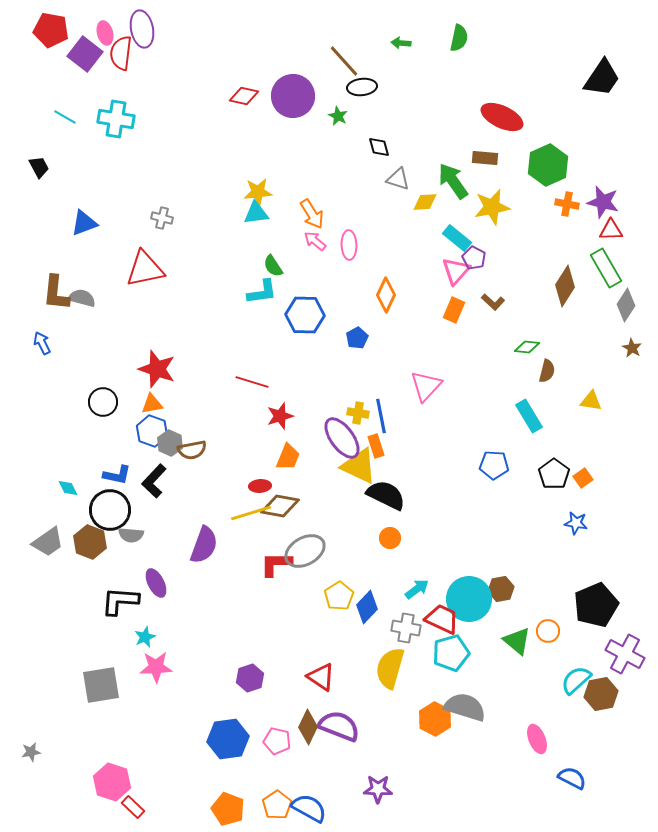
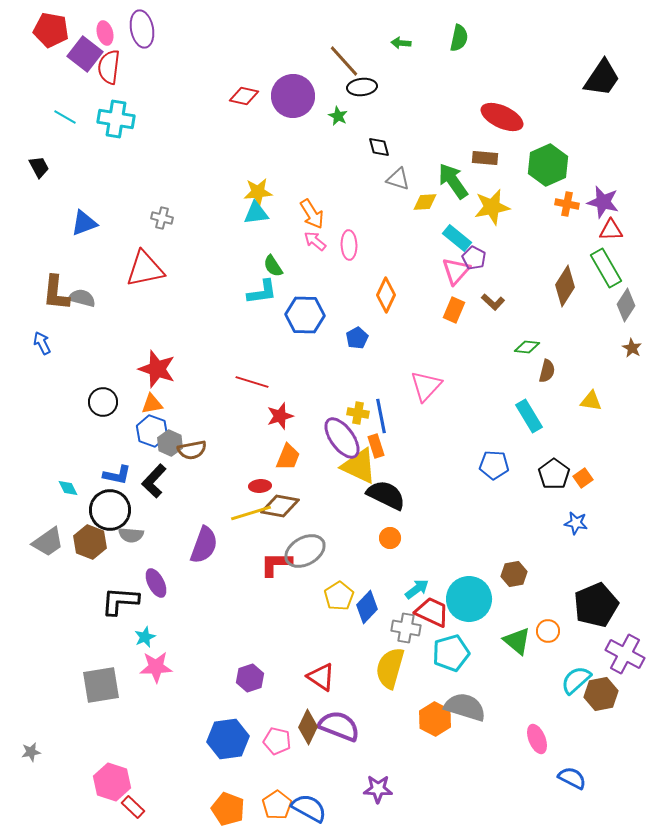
red semicircle at (121, 53): moved 12 px left, 14 px down
brown hexagon at (501, 589): moved 13 px right, 15 px up
red trapezoid at (442, 619): moved 10 px left, 7 px up
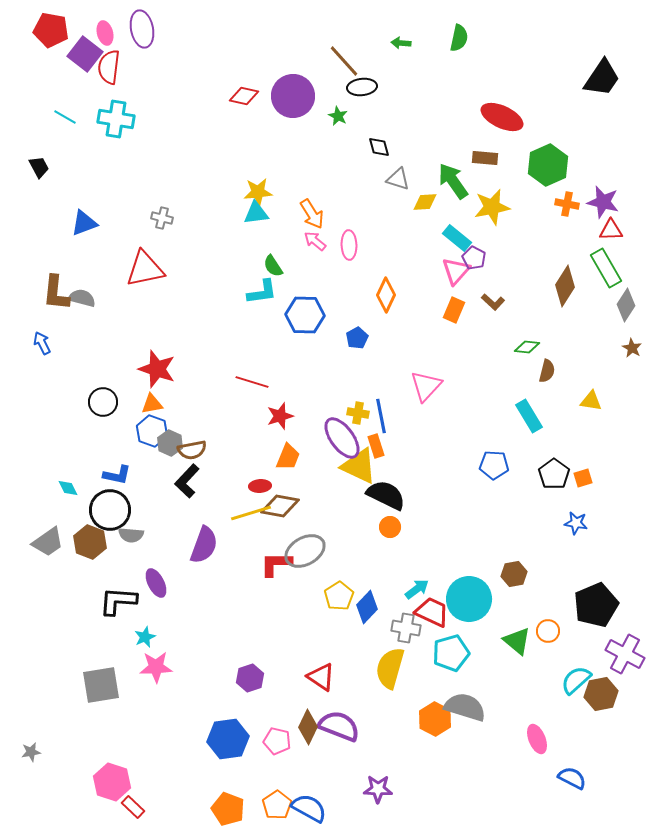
orange square at (583, 478): rotated 18 degrees clockwise
black L-shape at (154, 481): moved 33 px right
orange circle at (390, 538): moved 11 px up
black L-shape at (120, 601): moved 2 px left
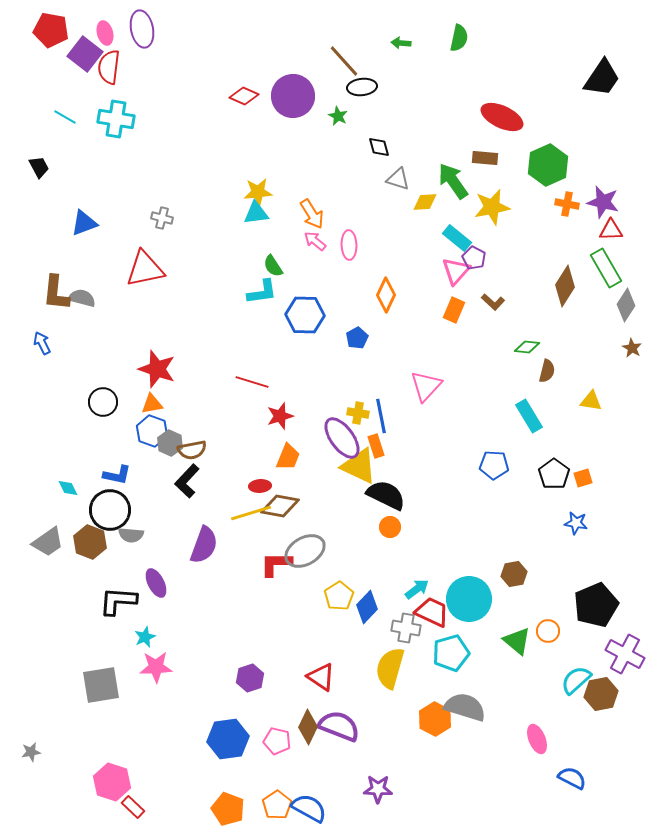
red diamond at (244, 96): rotated 12 degrees clockwise
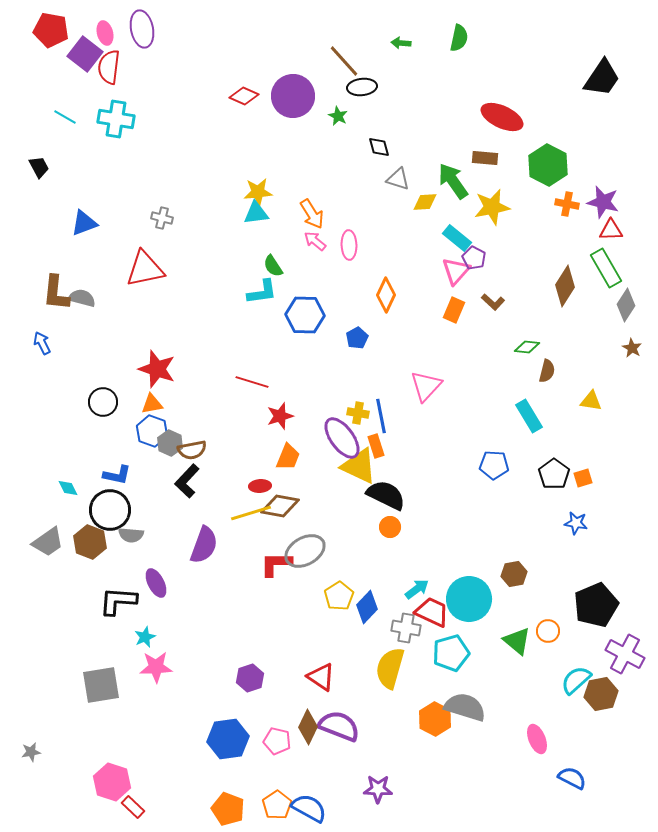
green hexagon at (548, 165): rotated 9 degrees counterclockwise
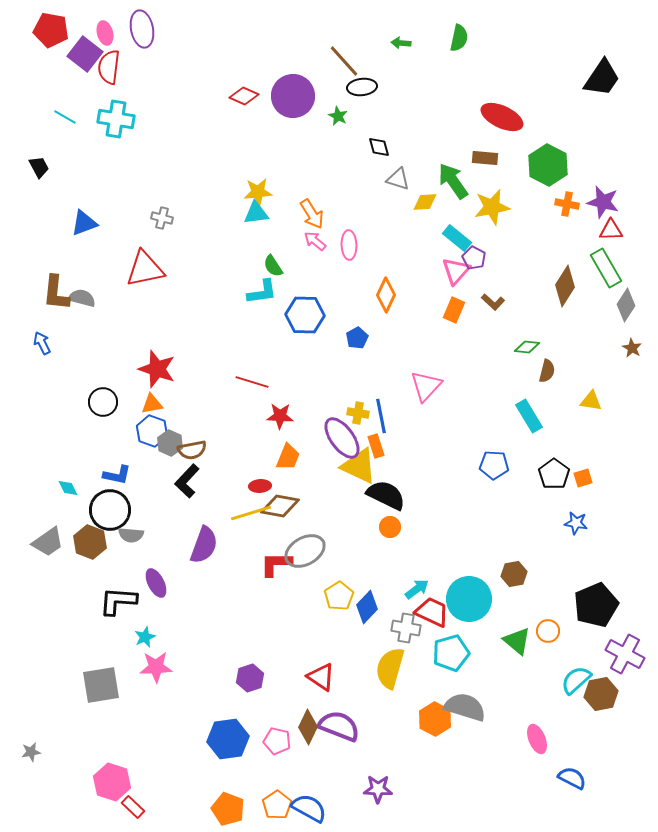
red star at (280, 416): rotated 20 degrees clockwise
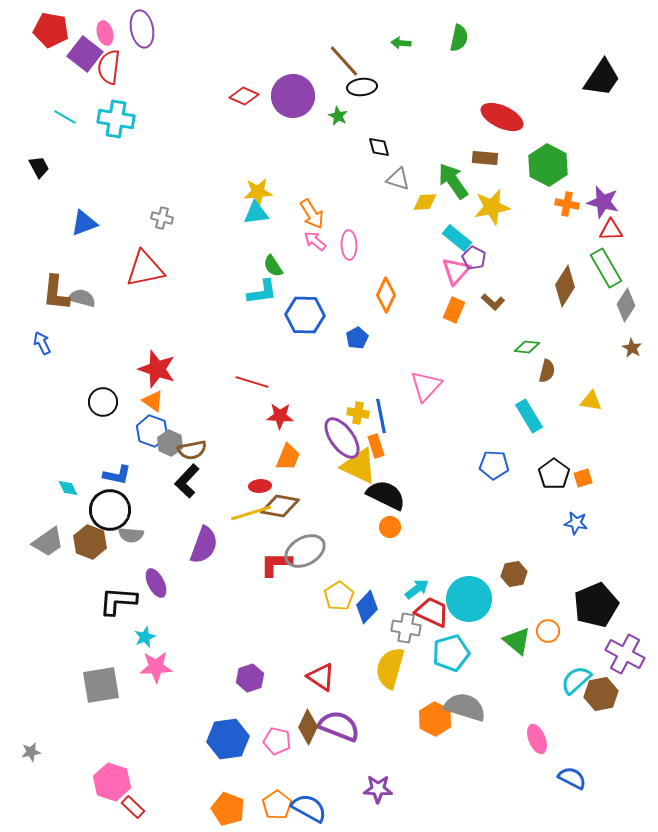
orange triangle at (152, 404): moved 1 px right, 3 px up; rotated 45 degrees clockwise
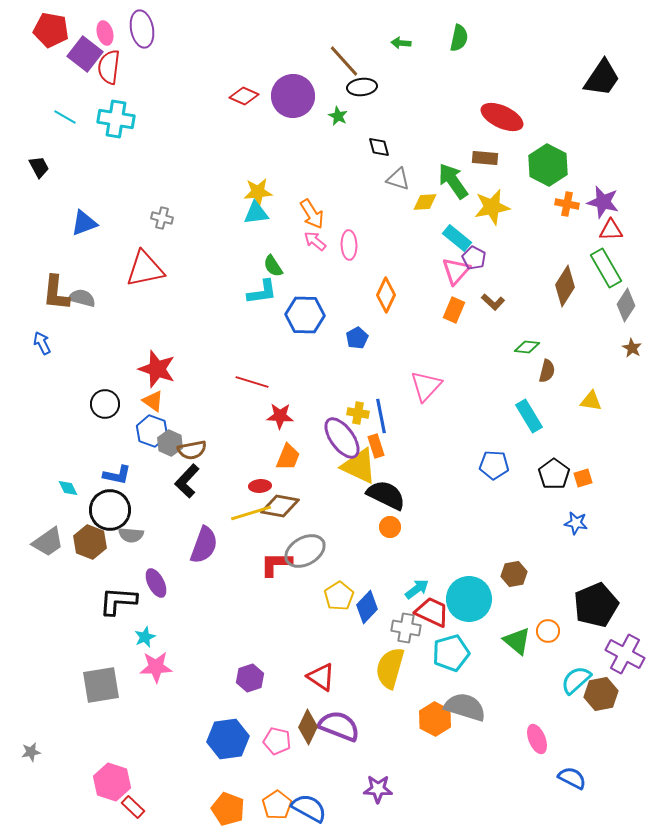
black circle at (103, 402): moved 2 px right, 2 px down
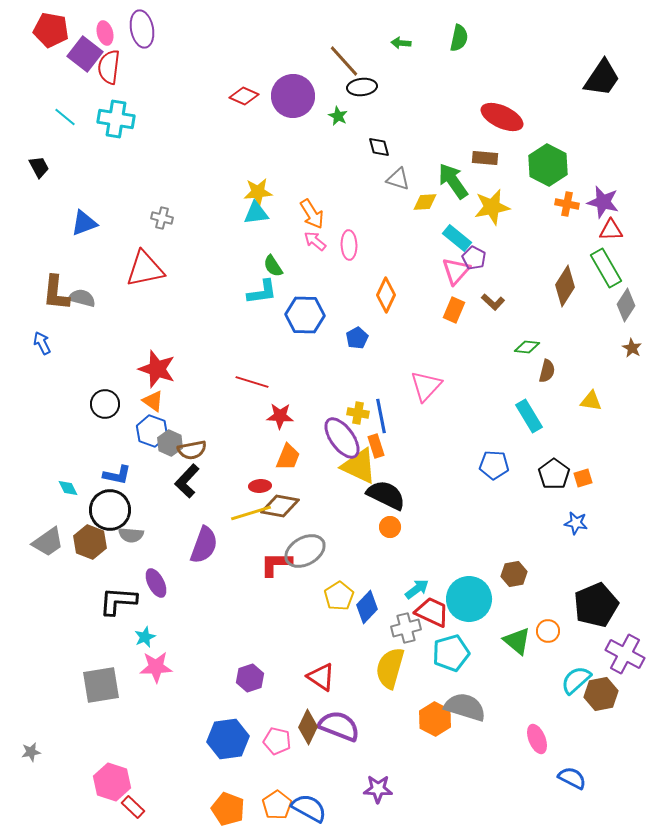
cyan line at (65, 117): rotated 10 degrees clockwise
gray cross at (406, 628): rotated 24 degrees counterclockwise
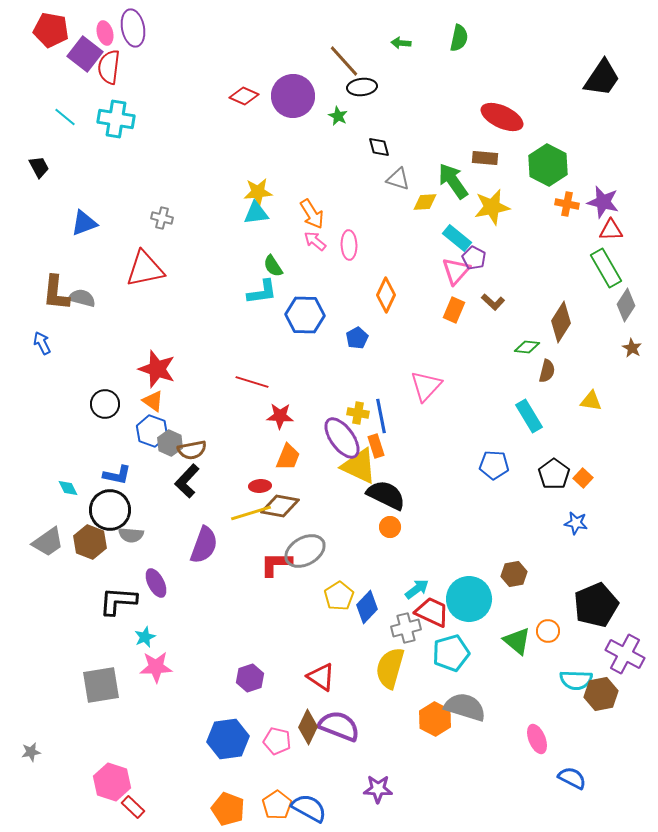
purple ellipse at (142, 29): moved 9 px left, 1 px up
brown diamond at (565, 286): moved 4 px left, 36 px down
orange square at (583, 478): rotated 30 degrees counterclockwise
cyan semicircle at (576, 680): rotated 136 degrees counterclockwise
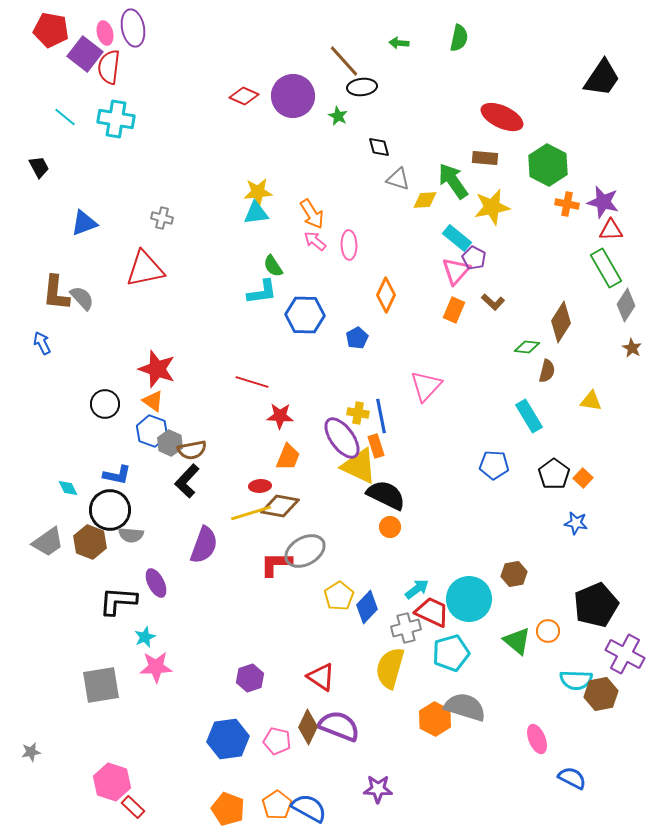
green arrow at (401, 43): moved 2 px left
yellow diamond at (425, 202): moved 2 px up
gray semicircle at (82, 298): rotated 32 degrees clockwise
